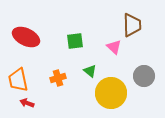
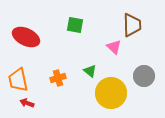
green square: moved 16 px up; rotated 18 degrees clockwise
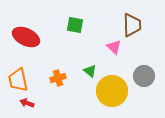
yellow circle: moved 1 px right, 2 px up
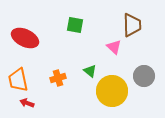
red ellipse: moved 1 px left, 1 px down
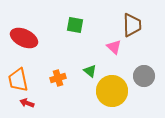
red ellipse: moved 1 px left
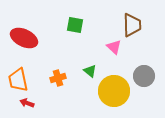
yellow circle: moved 2 px right
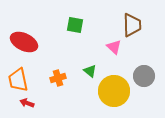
red ellipse: moved 4 px down
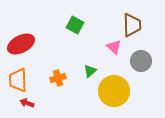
green square: rotated 18 degrees clockwise
red ellipse: moved 3 px left, 2 px down; rotated 52 degrees counterclockwise
green triangle: rotated 40 degrees clockwise
gray circle: moved 3 px left, 15 px up
orange trapezoid: rotated 10 degrees clockwise
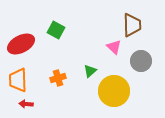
green square: moved 19 px left, 5 px down
red arrow: moved 1 px left, 1 px down; rotated 16 degrees counterclockwise
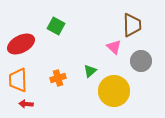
green square: moved 4 px up
